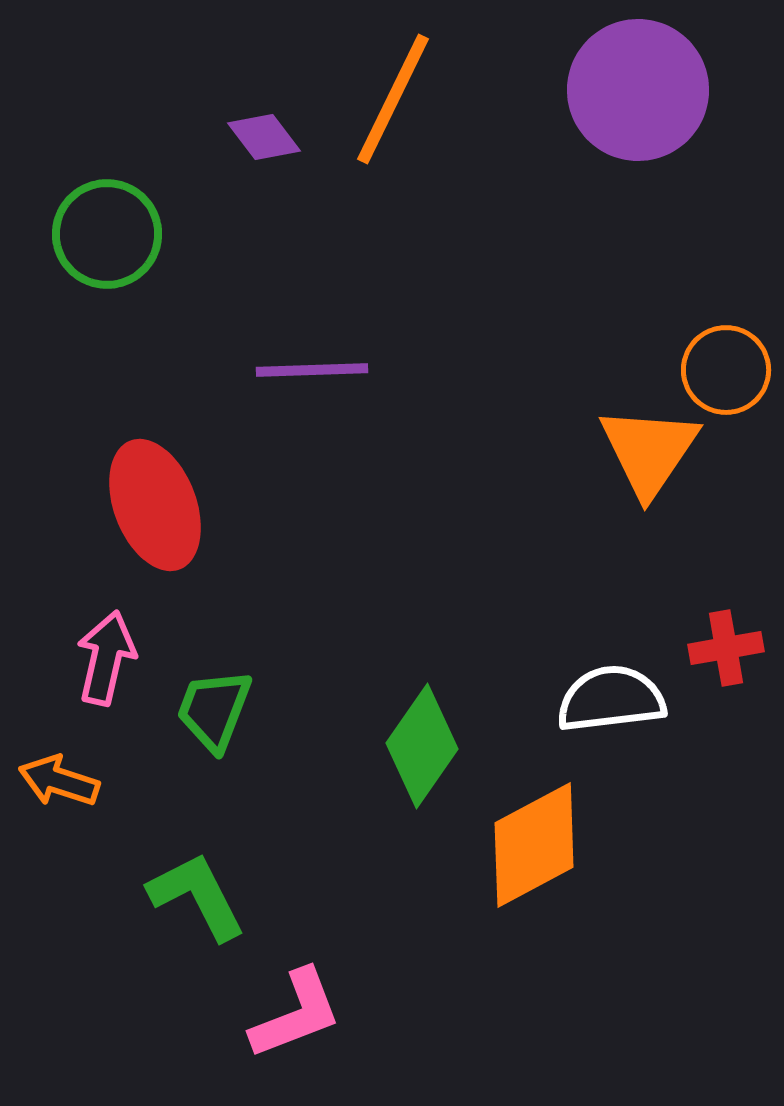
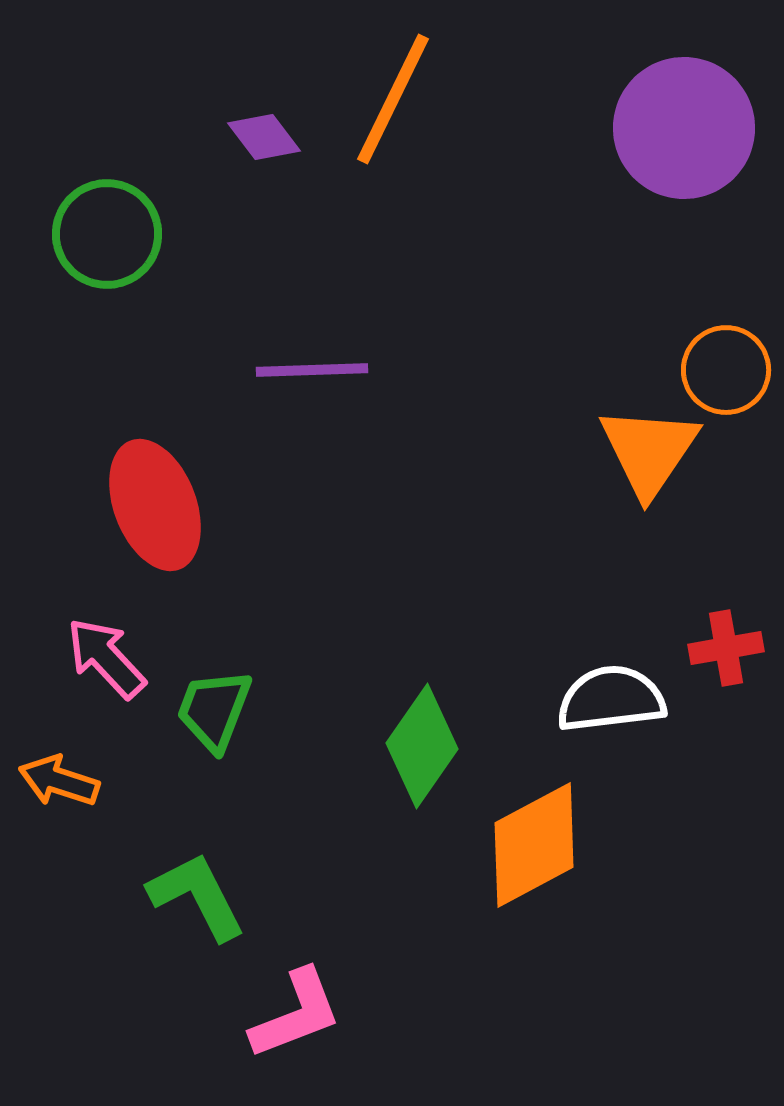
purple circle: moved 46 px right, 38 px down
pink arrow: rotated 56 degrees counterclockwise
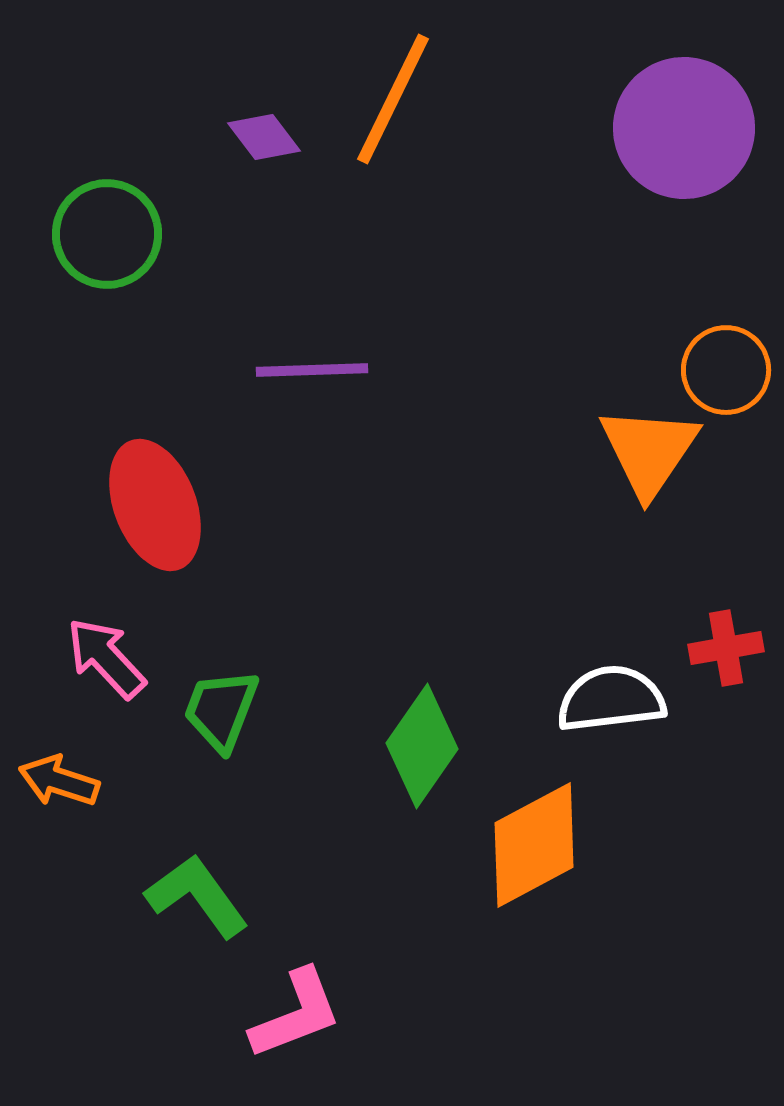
green trapezoid: moved 7 px right
green L-shape: rotated 9 degrees counterclockwise
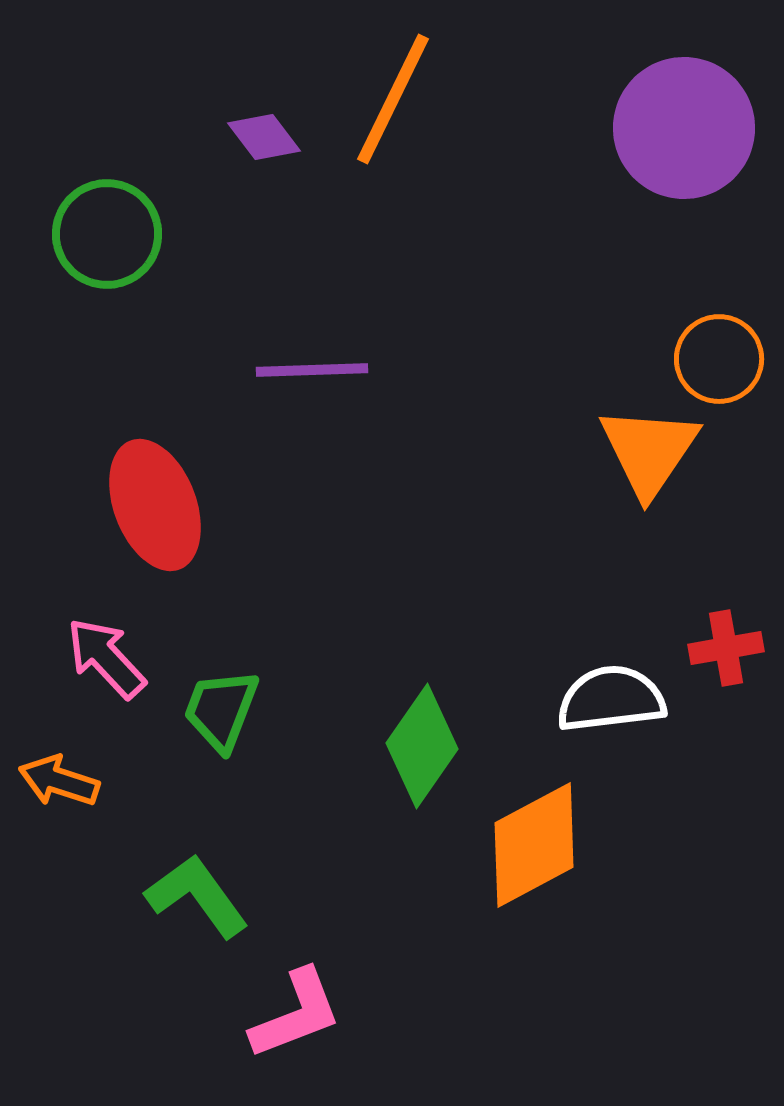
orange circle: moved 7 px left, 11 px up
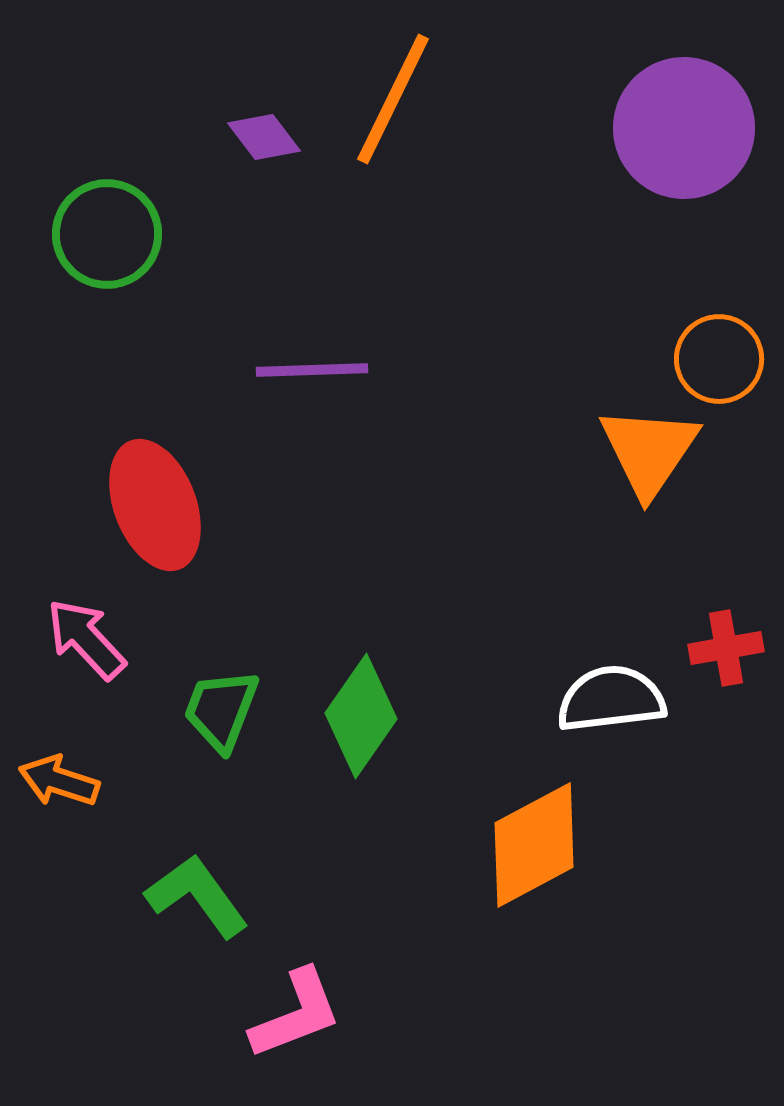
pink arrow: moved 20 px left, 19 px up
green diamond: moved 61 px left, 30 px up
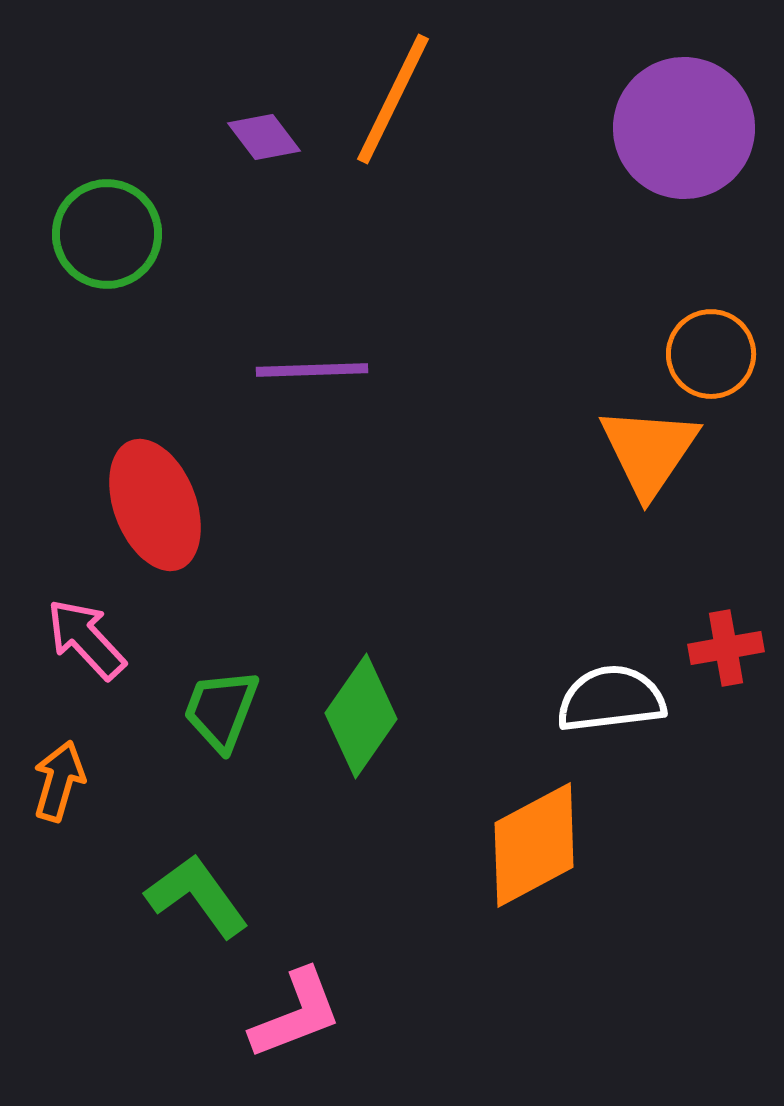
orange circle: moved 8 px left, 5 px up
orange arrow: rotated 88 degrees clockwise
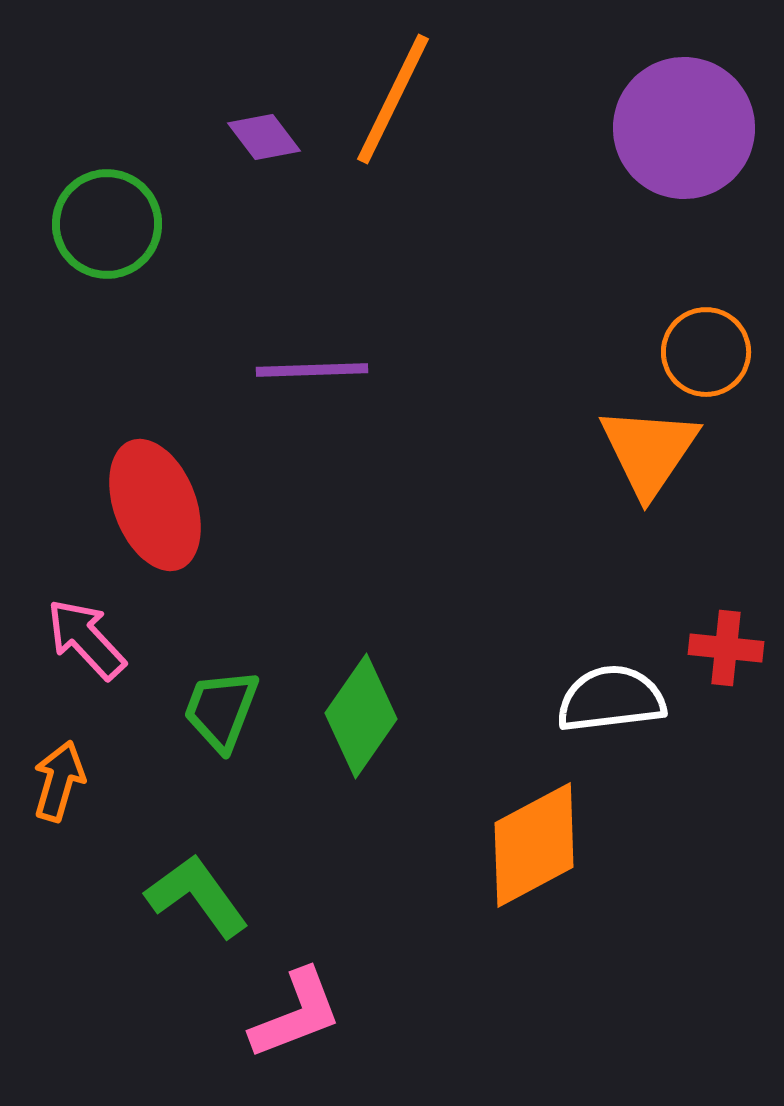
green circle: moved 10 px up
orange circle: moved 5 px left, 2 px up
red cross: rotated 16 degrees clockwise
